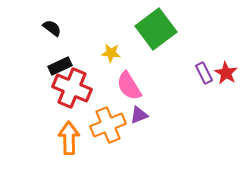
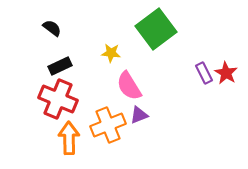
red cross: moved 14 px left, 11 px down
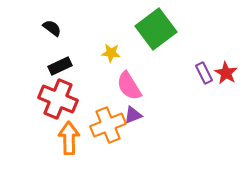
purple triangle: moved 6 px left
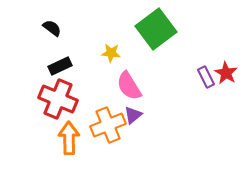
purple rectangle: moved 2 px right, 4 px down
purple triangle: rotated 18 degrees counterclockwise
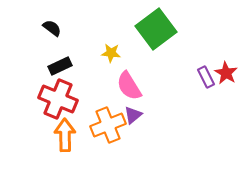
orange arrow: moved 4 px left, 3 px up
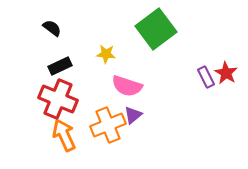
yellow star: moved 5 px left, 1 px down
pink semicircle: moved 2 px left; rotated 40 degrees counterclockwise
orange arrow: moved 1 px left; rotated 24 degrees counterclockwise
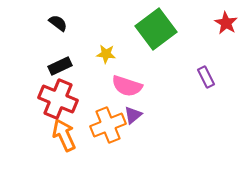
black semicircle: moved 6 px right, 5 px up
red star: moved 50 px up
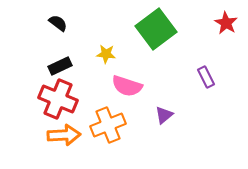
purple triangle: moved 31 px right
orange arrow: rotated 112 degrees clockwise
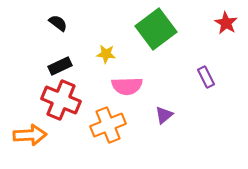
pink semicircle: rotated 20 degrees counterclockwise
red cross: moved 3 px right, 1 px down
orange arrow: moved 34 px left
